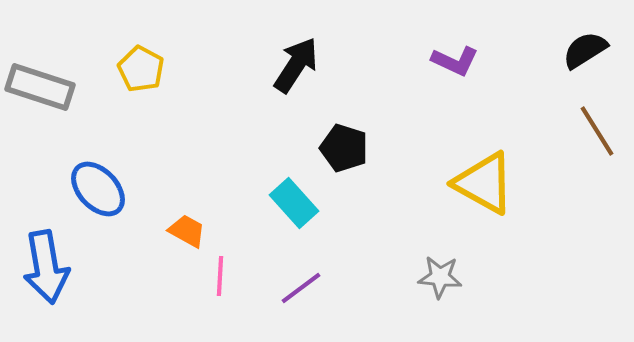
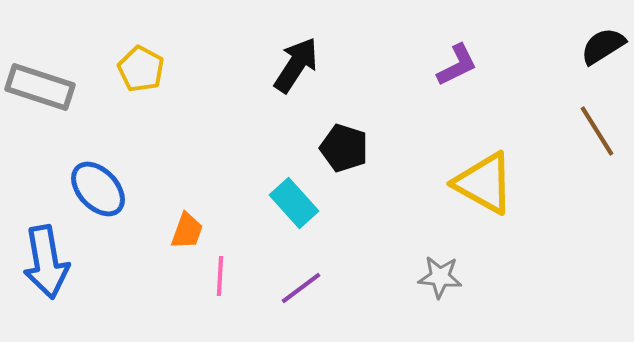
black semicircle: moved 18 px right, 4 px up
purple L-shape: moved 2 px right, 4 px down; rotated 51 degrees counterclockwise
orange trapezoid: rotated 81 degrees clockwise
blue arrow: moved 5 px up
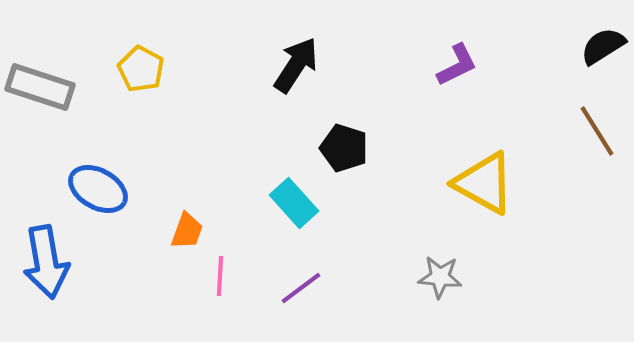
blue ellipse: rotated 18 degrees counterclockwise
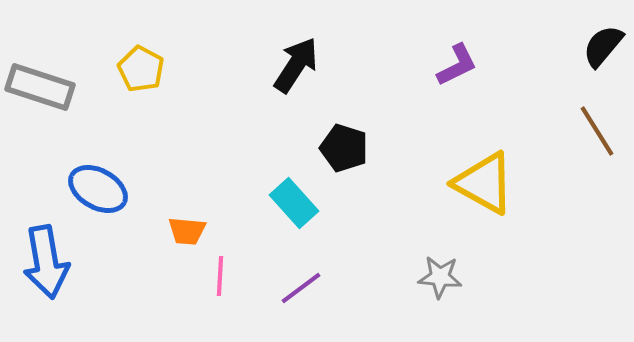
black semicircle: rotated 18 degrees counterclockwise
orange trapezoid: rotated 75 degrees clockwise
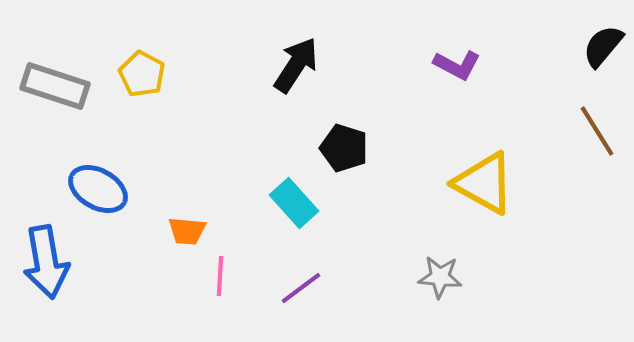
purple L-shape: rotated 54 degrees clockwise
yellow pentagon: moved 1 px right, 5 px down
gray rectangle: moved 15 px right, 1 px up
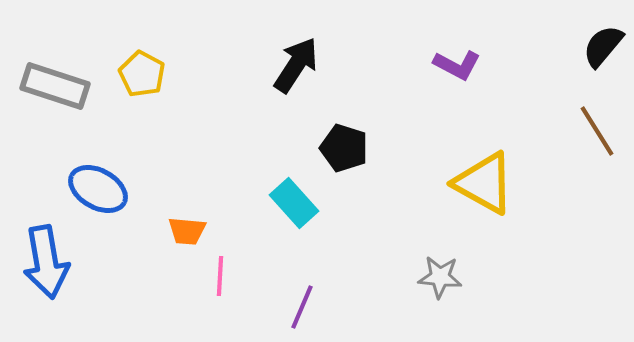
purple line: moved 1 px right, 19 px down; rotated 30 degrees counterclockwise
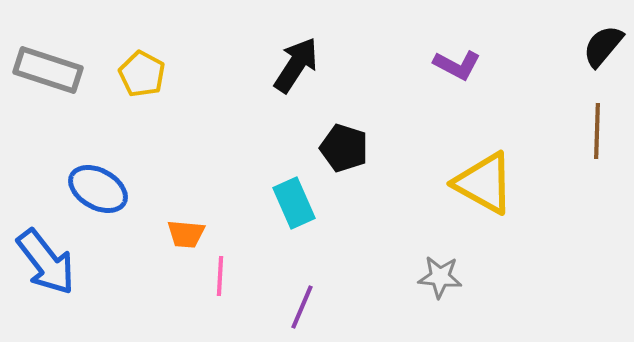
gray rectangle: moved 7 px left, 16 px up
brown line: rotated 34 degrees clockwise
cyan rectangle: rotated 18 degrees clockwise
orange trapezoid: moved 1 px left, 3 px down
blue arrow: rotated 28 degrees counterclockwise
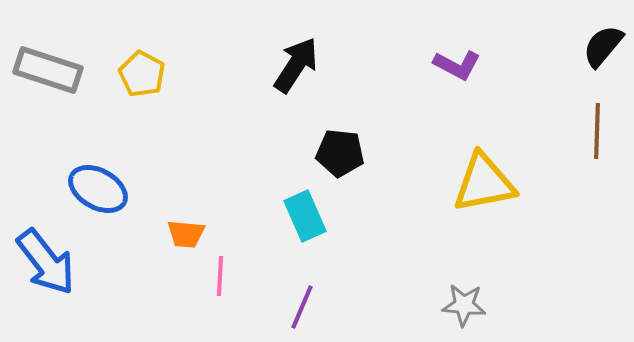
black pentagon: moved 4 px left, 5 px down; rotated 12 degrees counterclockwise
yellow triangle: rotated 40 degrees counterclockwise
cyan rectangle: moved 11 px right, 13 px down
gray star: moved 24 px right, 28 px down
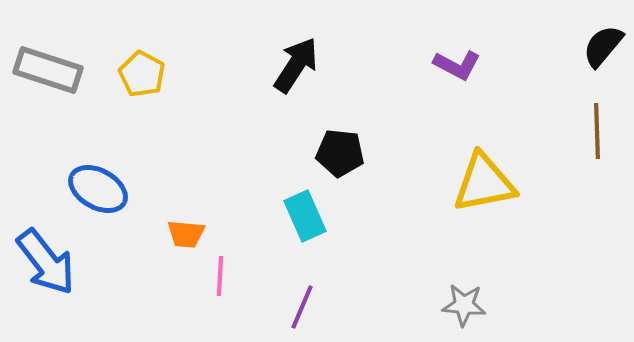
brown line: rotated 4 degrees counterclockwise
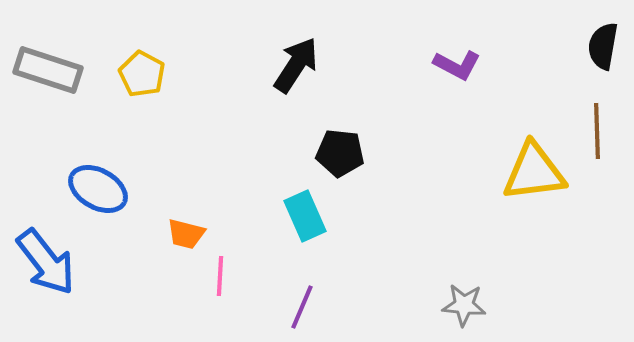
black semicircle: rotated 30 degrees counterclockwise
yellow triangle: moved 50 px right, 11 px up; rotated 4 degrees clockwise
orange trapezoid: rotated 9 degrees clockwise
